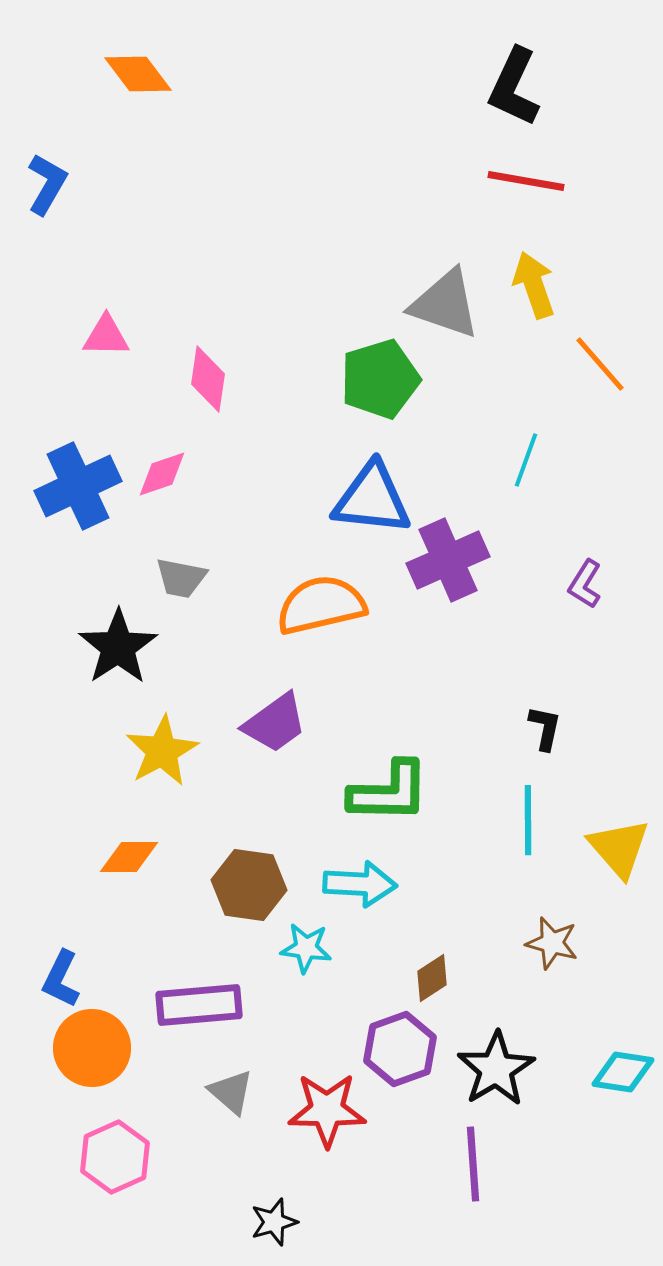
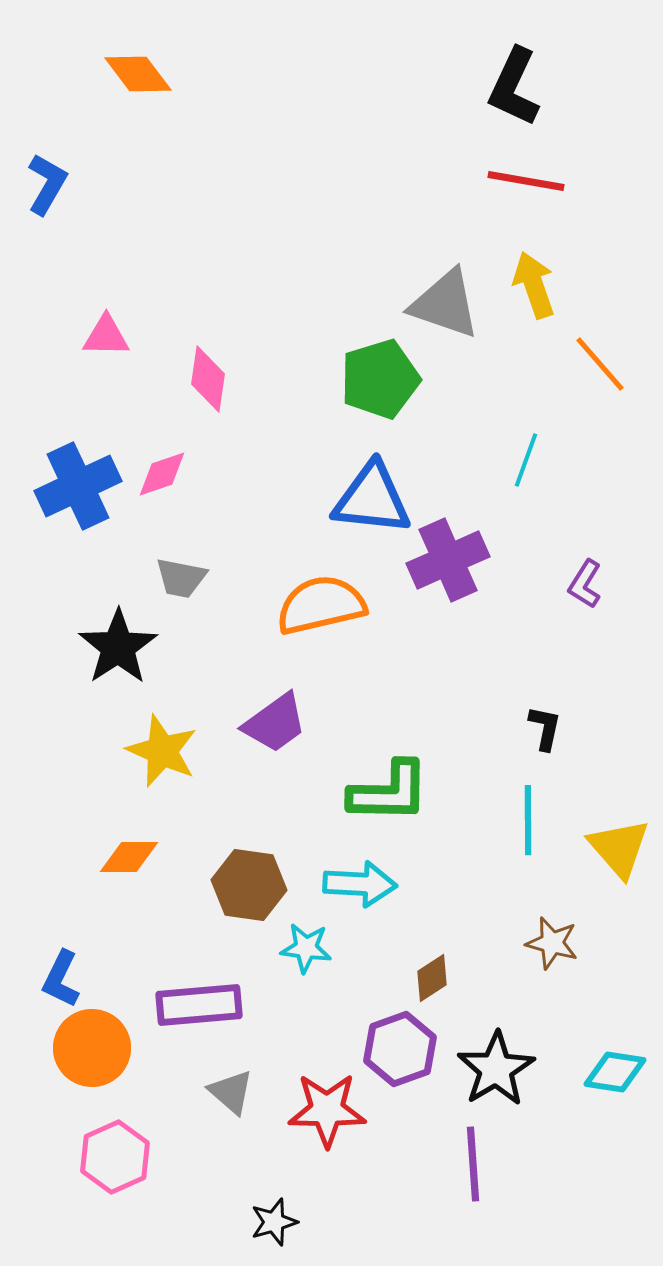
yellow star at (162, 751): rotated 20 degrees counterclockwise
cyan diamond at (623, 1072): moved 8 px left
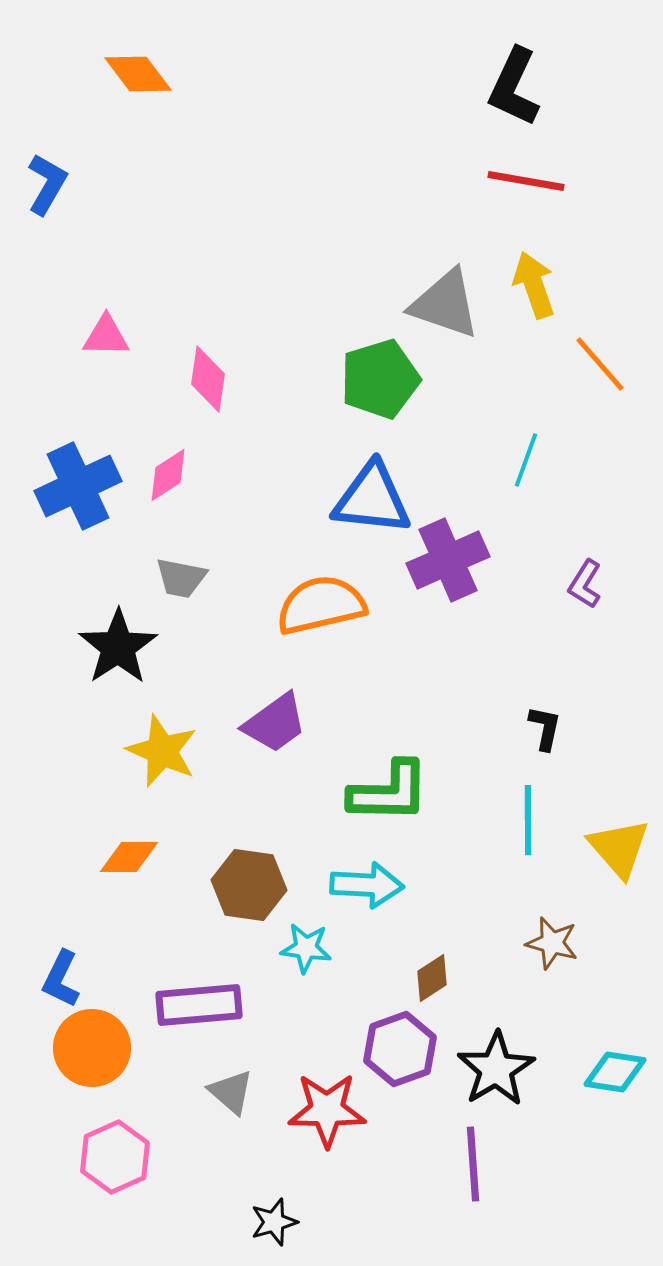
pink diamond at (162, 474): moved 6 px right, 1 px down; rotated 14 degrees counterclockwise
cyan arrow at (360, 884): moved 7 px right, 1 px down
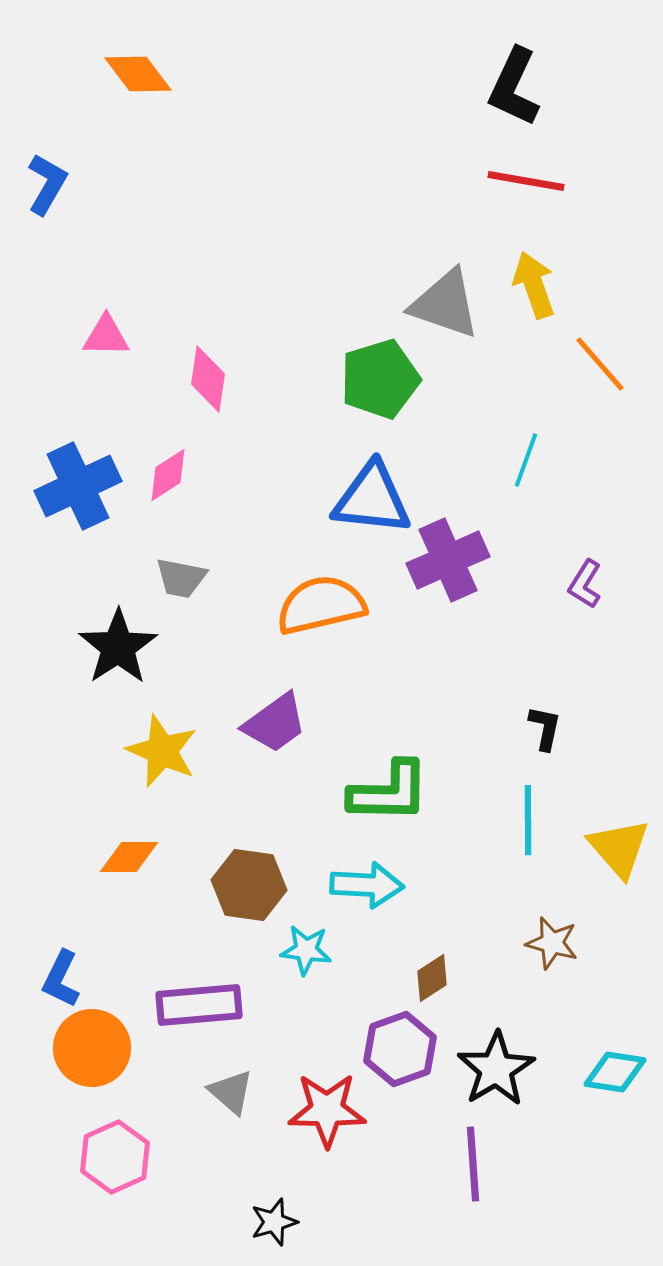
cyan star at (306, 948): moved 2 px down
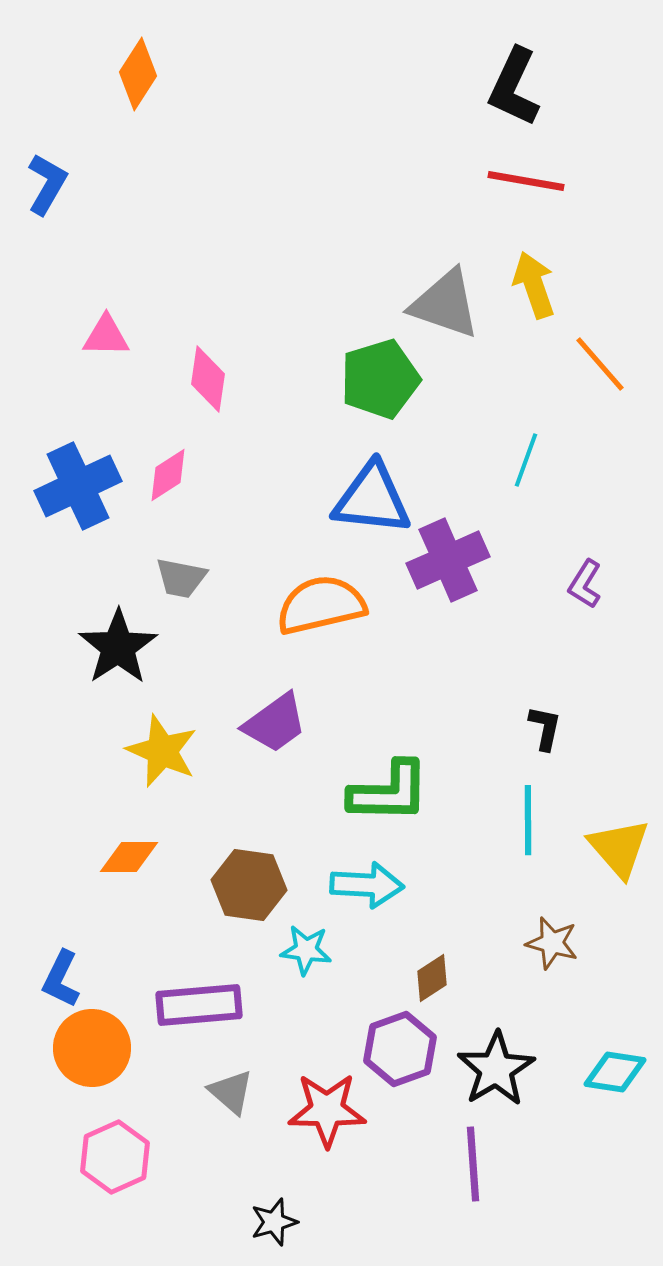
orange diamond at (138, 74): rotated 70 degrees clockwise
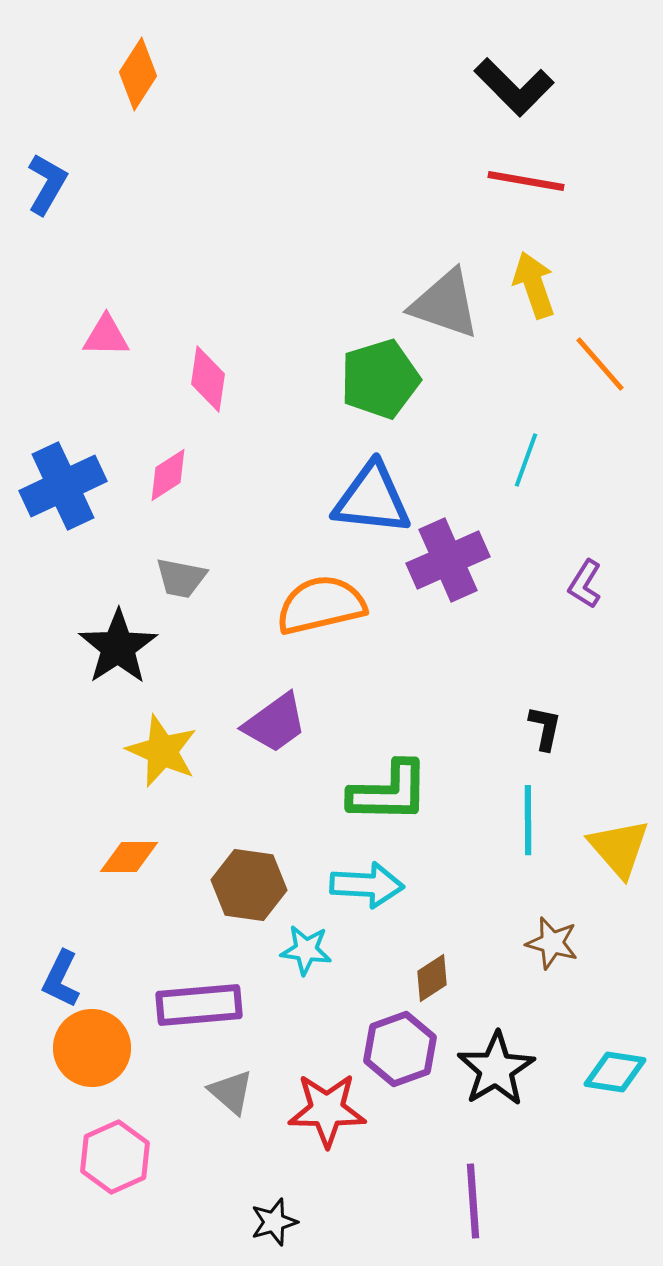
black L-shape at (514, 87): rotated 70 degrees counterclockwise
blue cross at (78, 486): moved 15 px left
purple line at (473, 1164): moved 37 px down
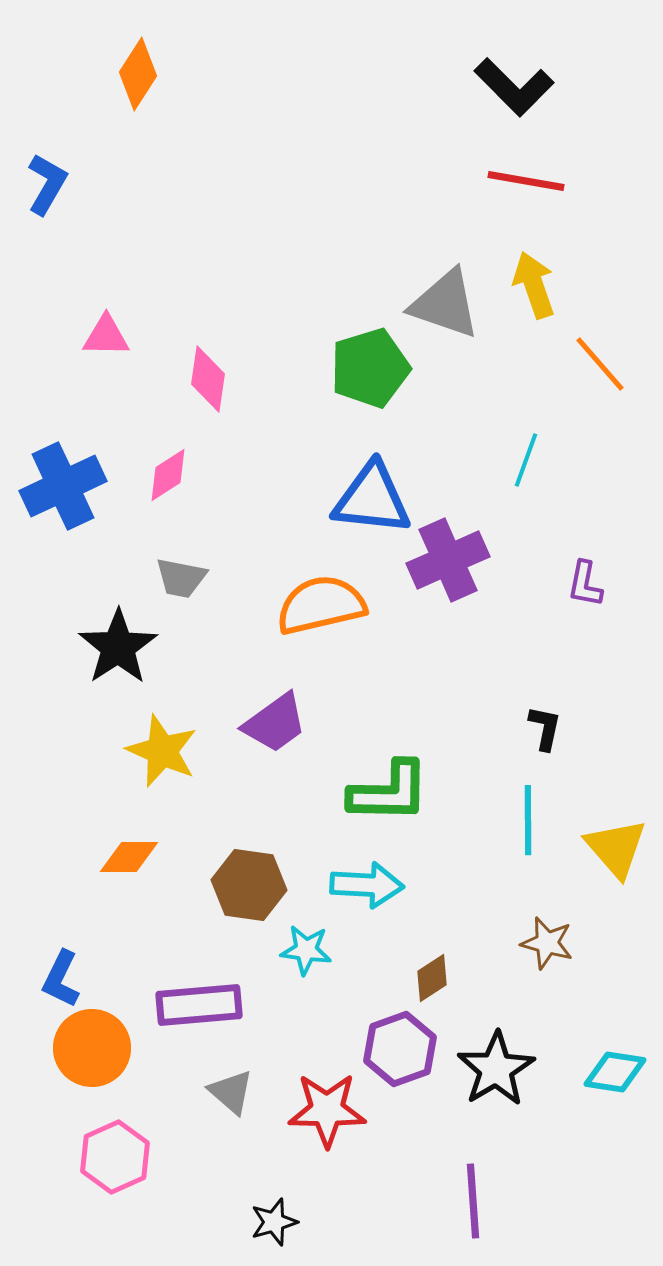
green pentagon at (380, 379): moved 10 px left, 11 px up
purple L-shape at (585, 584): rotated 21 degrees counterclockwise
yellow triangle at (619, 848): moved 3 px left
brown star at (552, 943): moved 5 px left
